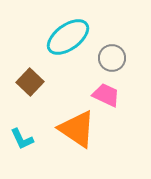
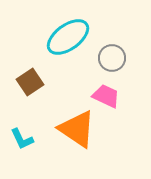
brown square: rotated 12 degrees clockwise
pink trapezoid: moved 1 px down
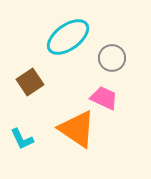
pink trapezoid: moved 2 px left, 2 px down
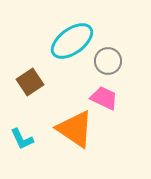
cyan ellipse: moved 4 px right, 4 px down
gray circle: moved 4 px left, 3 px down
orange triangle: moved 2 px left
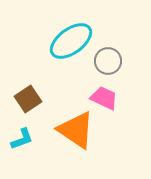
cyan ellipse: moved 1 px left
brown square: moved 2 px left, 17 px down
orange triangle: moved 1 px right, 1 px down
cyan L-shape: rotated 85 degrees counterclockwise
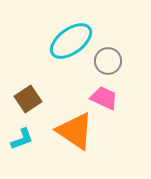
orange triangle: moved 1 px left, 1 px down
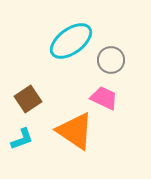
gray circle: moved 3 px right, 1 px up
